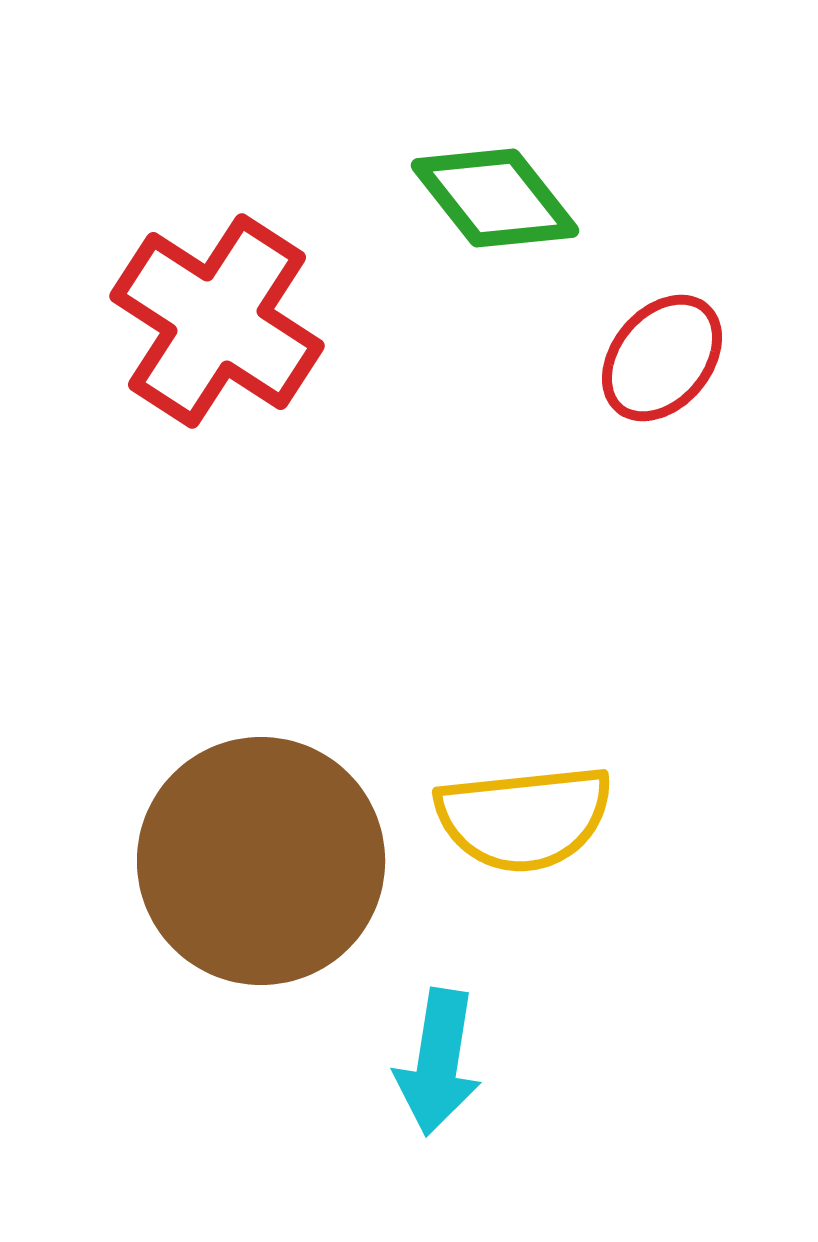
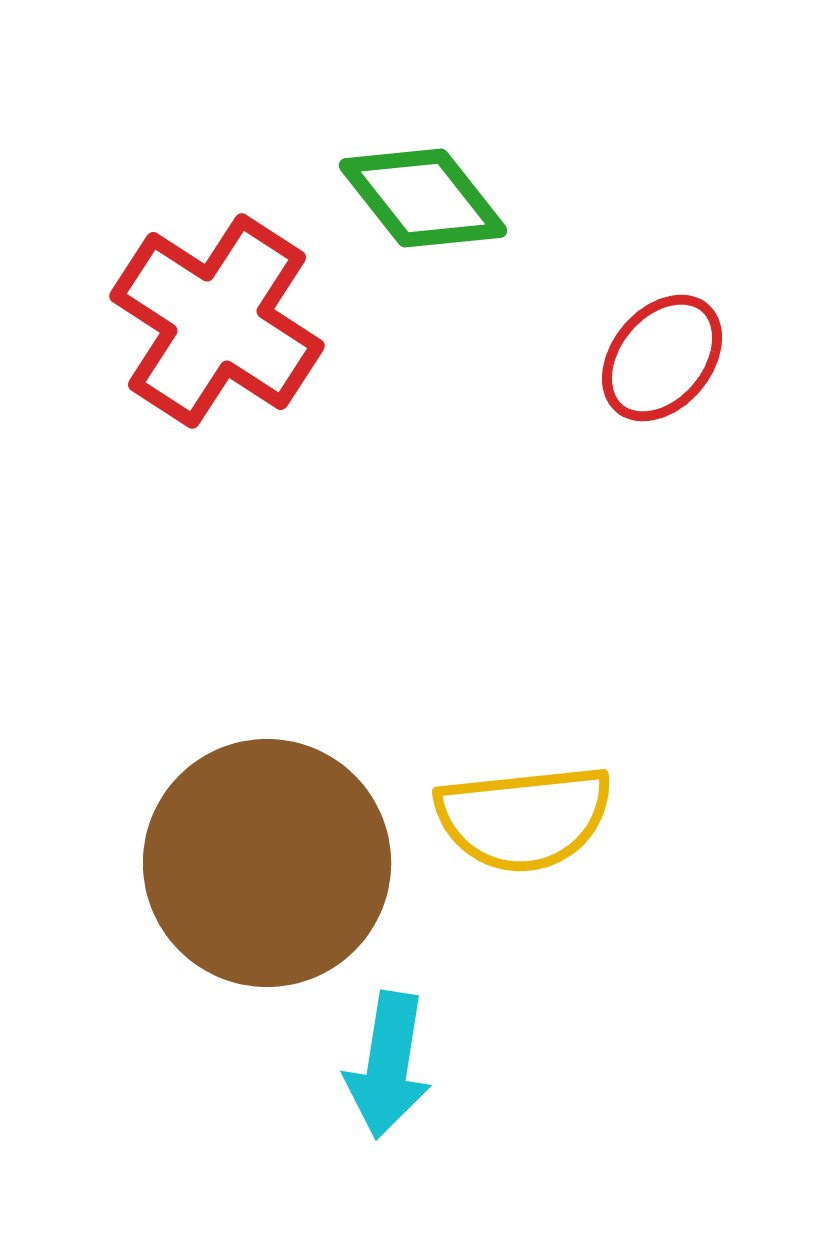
green diamond: moved 72 px left
brown circle: moved 6 px right, 2 px down
cyan arrow: moved 50 px left, 3 px down
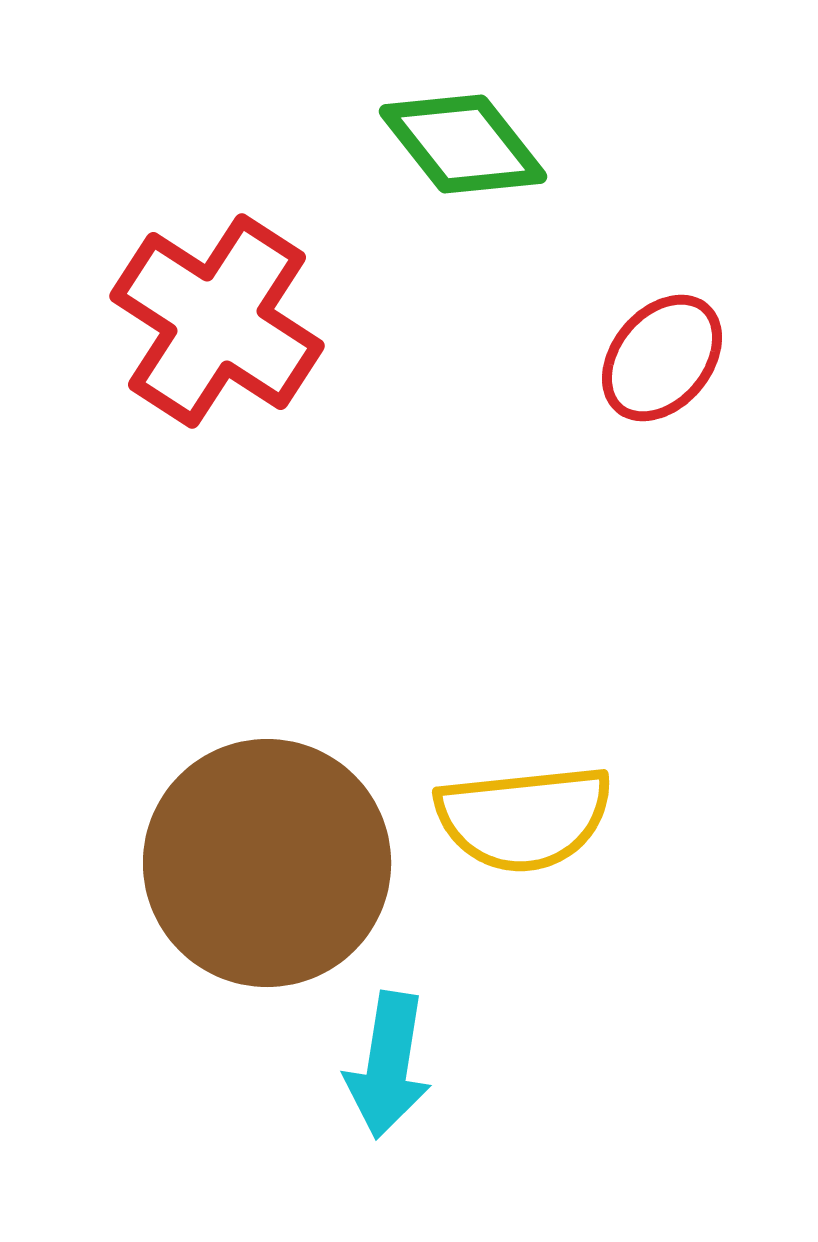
green diamond: moved 40 px right, 54 px up
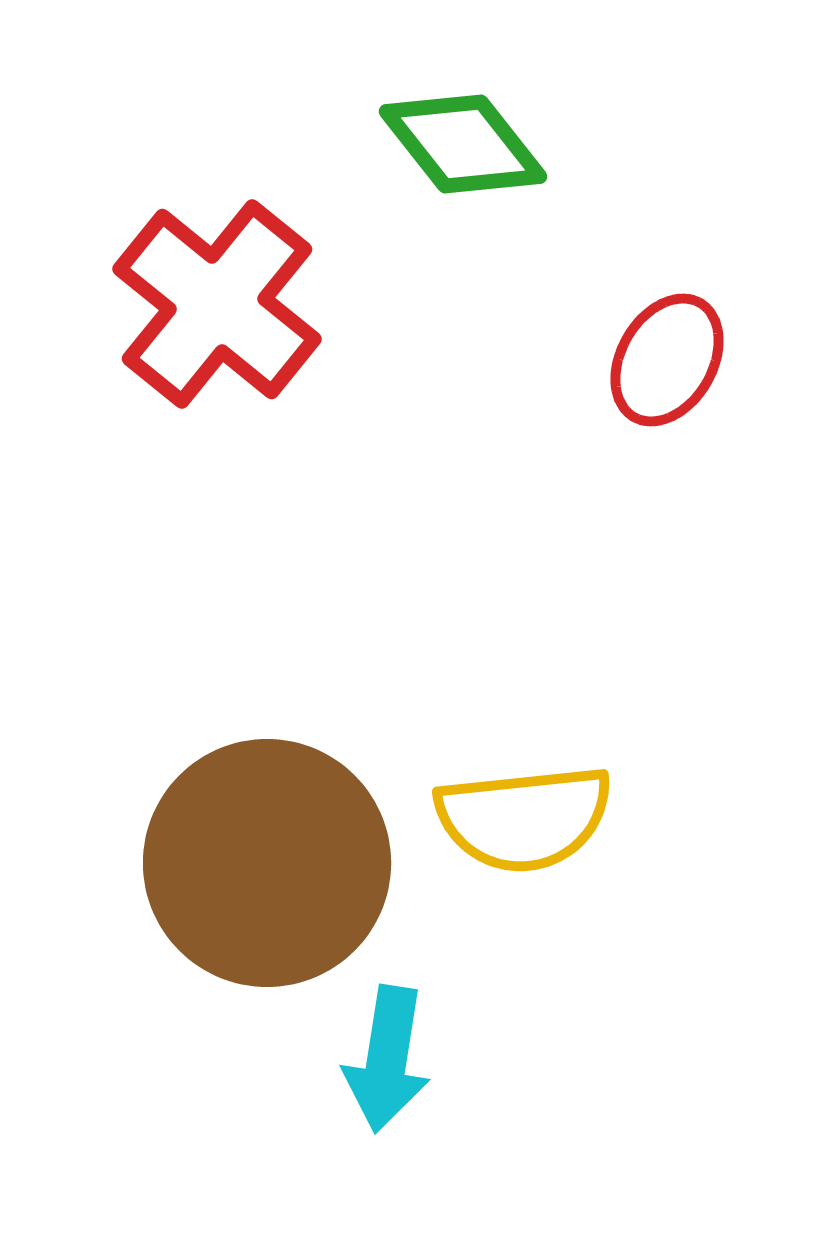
red cross: moved 17 px up; rotated 6 degrees clockwise
red ellipse: moved 5 px right, 2 px down; rotated 10 degrees counterclockwise
cyan arrow: moved 1 px left, 6 px up
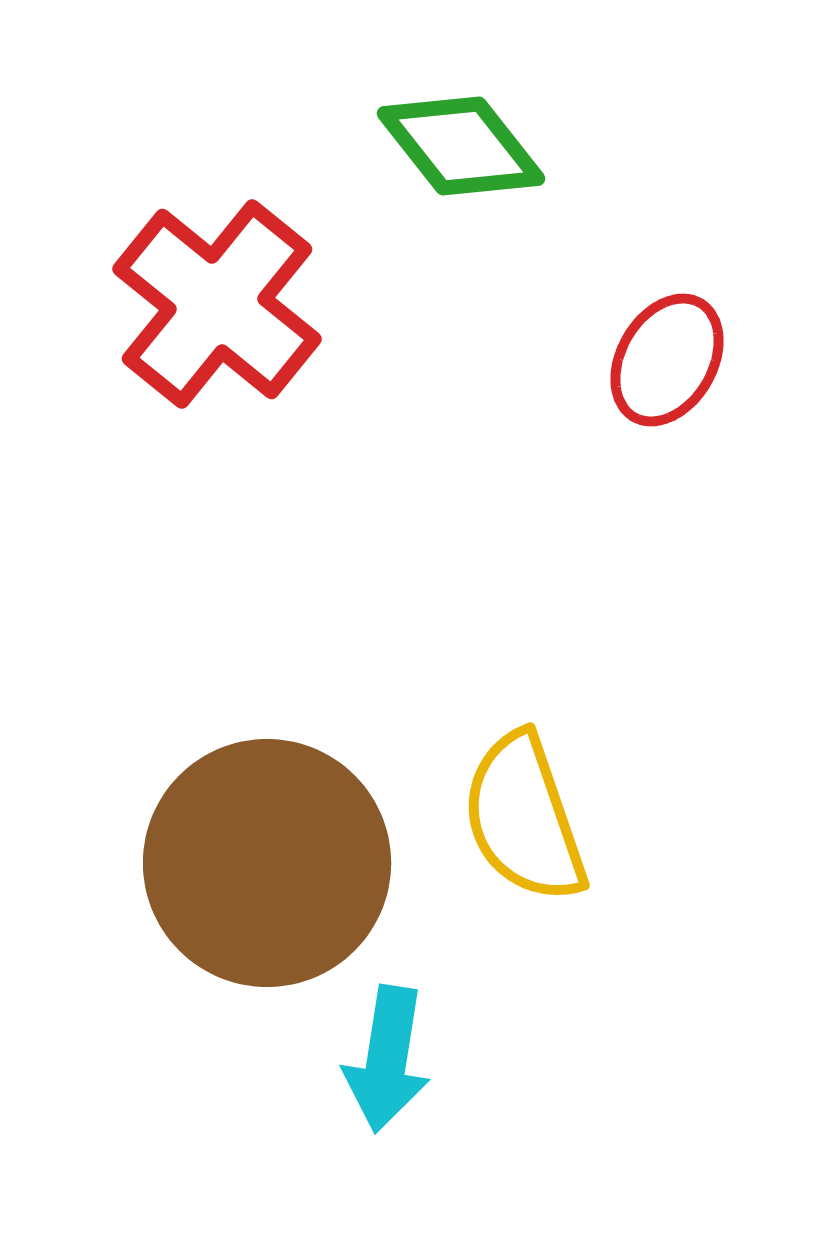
green diamond: moved 2 px left, 2 px down
yellow semicircle: rotated 77 degrees clockwise
